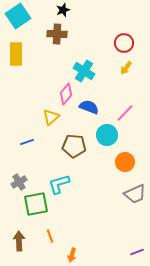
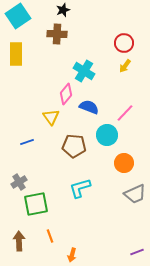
yellow arrow: moved 1 px left, 2 px up
yellow triangle: rotated 24 degrees counterclockwise
orange circle: moved 1 px left, 1 px down
cyan L-shape: moved 21 px right, 4 px down
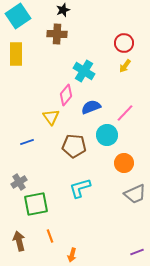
pink diamond: moved 1 px down
blue semicircle: moved 2 px right; rotated 42 degrees counterclockwise
brown arrow: rotated 12 degrees counterclockwise
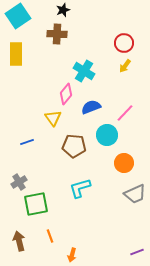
pink diamond: moved 1 px up
yellow triangle: moved 2 px right, 1 px down
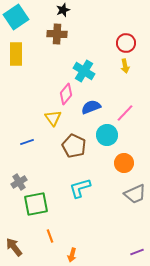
cyan square: moved 2 px left, 1 px down
red circle: moved 2 px right
yellow arrow: rotated 48 degrees counterclockwise
brown pentagon: rotated 20 degrees clockwise
brown arrow: moved 5 px left, 6 px down; rotated 24 degrees counterclockwise
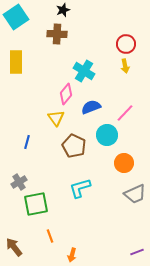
red circle: moved 1 px down
yellow rectangle: moved 8 px down
yellow triangle: moved 3 px right
blue line: rotated 56 degrees counterclockwise
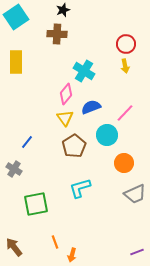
yellow triangle: moved 9 px right
blue line: rotated 24 degrees clockwise
brown pentagon: rotated 15 degrees clockwise
gray cross: moved 5 px left, 13 px up; rotated 28 degrees counterclockwise
orange line: moved 5 px right, 6 px down
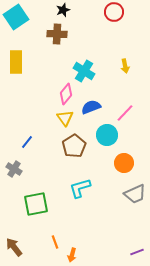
red circle: moved 12 px left, 32 px up
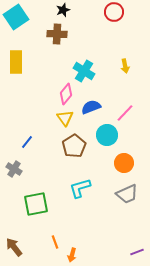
gray trapezoid: moved 8 px left
